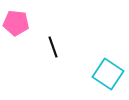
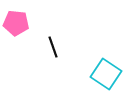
cyan square: moved 2 px left
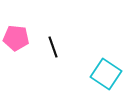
pink pentagon: moved 15 px down
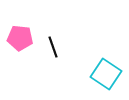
pink pentagon: moved 4 px right
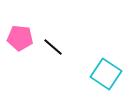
black line: rotated 30 degrees counterclockwise
